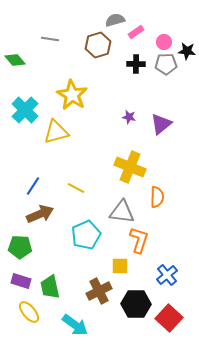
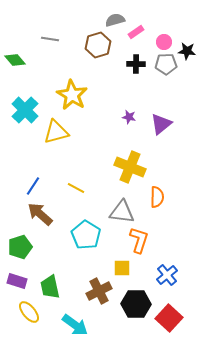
brown arrow: rotated 116 degrees counterclockwise
cyan pentagon: rotated 16 degrees counterclockwise
green pentagon: rotated 20 degrees counterclockwise
yellow square: moved 2 px right, 2 px down
purple rectangle: moved 4 px left
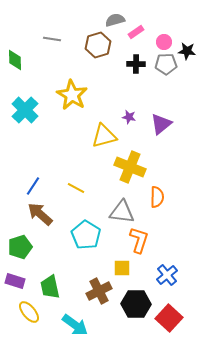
gray line: moved 2 px right
green diamond: rotated 40 degrees clockwise
yellow triangle: moved 48 px right, 4 px down
purple rectangle: moved 2 px left
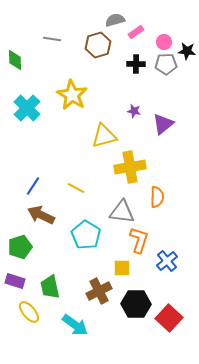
cyan cross: moved 2 px right, 2 px up
purple star: moved 5 px right, 6 px up
purple triangle: moved 2 px right
yellow cross: rotated 32 degrees counterclockwise
brown arrow: moved 1 px right, 1 px down; rotated 16 degrees counterclockwise
blue cross: moved 14 px up
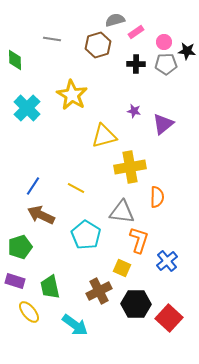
yellow square: rotated 24 degrees clockwise
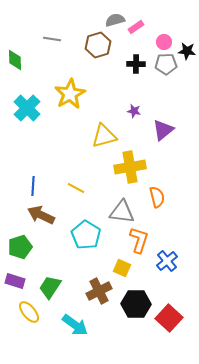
pink rectangle: moved 5 px up
yellow star: moved 2 px left, 1 px up; rotated 12 degrees clockwise
purple triangle: moved 6 px down
blue line: rotated 30 degrees counterclockwise
orange semicircle: rotated 15 degrees counterclockwise
green trapezoid: rotated 45 degrees clockwise
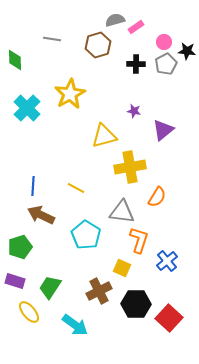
gray pentagon: rotated 25 degrees counterclockwise
orange semicircle: rotated 45 degrees clockwise
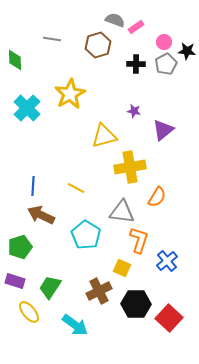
gray semicircle: rotated 36 degrees clockwise
